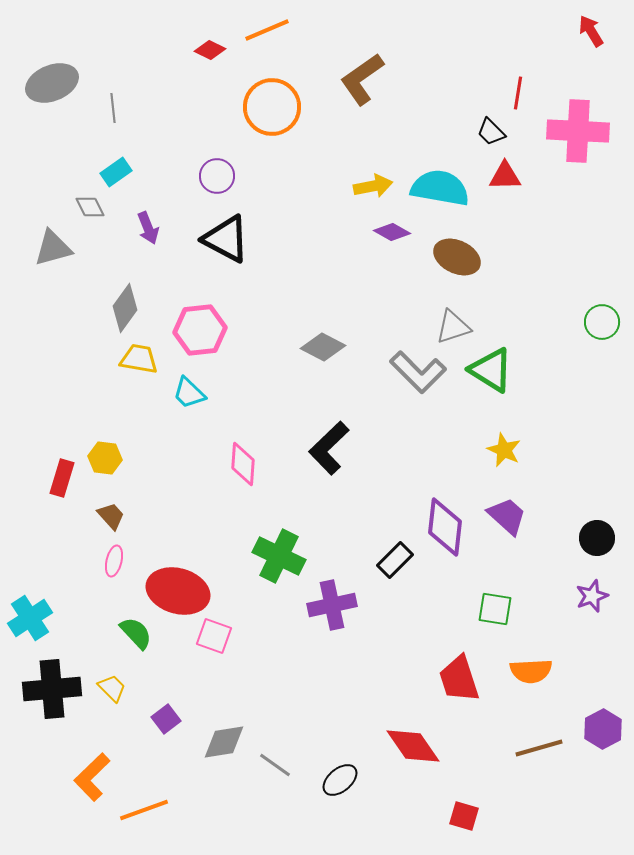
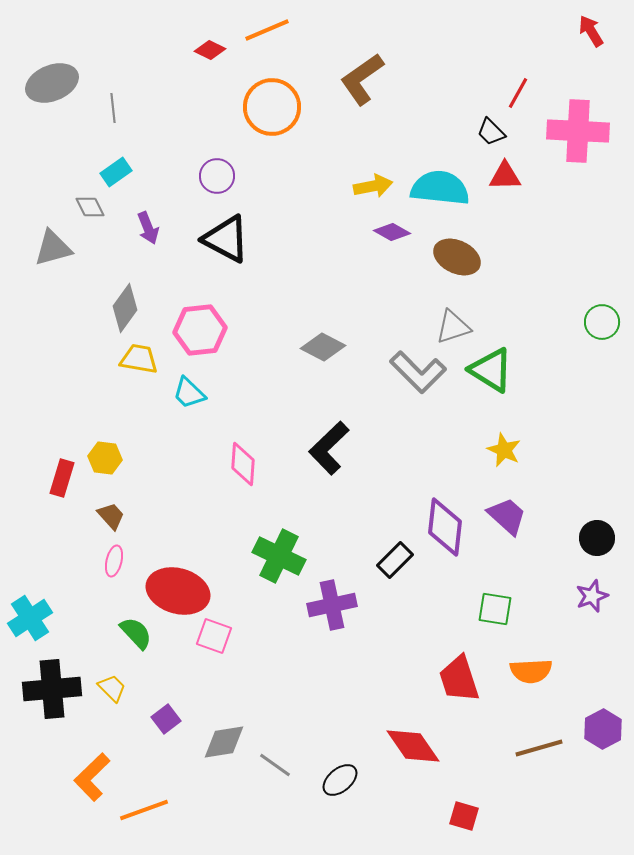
red line at (518, 93): rotated 20 degrees clockwise
cyan semicircle at (440, 188): rotated 4 degrees counterclockwise
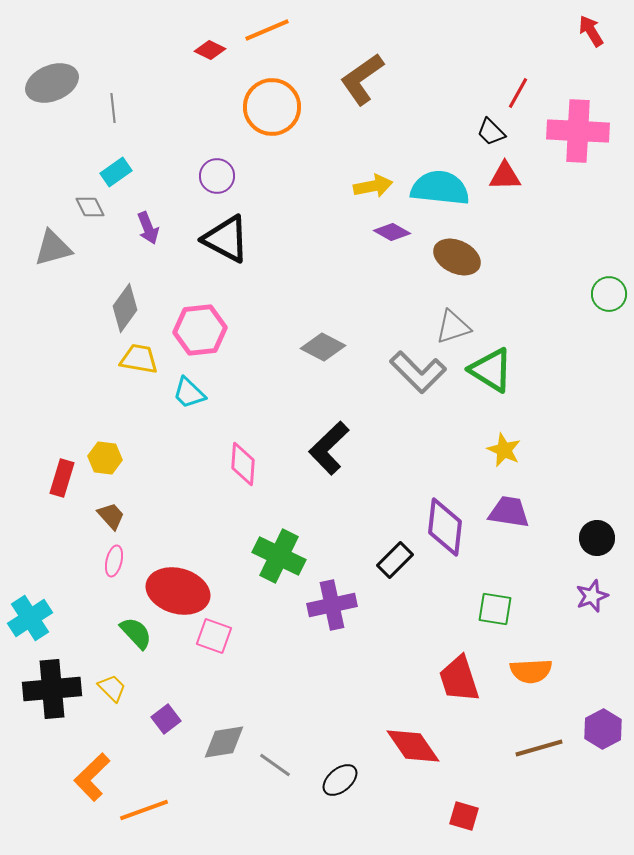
green circle at (602, 322): moved 7 px right, 28 px up
purple trapezoid at (507, 516): moved 2 px right, 4 px up; rotated 33 degrees counterclockwise
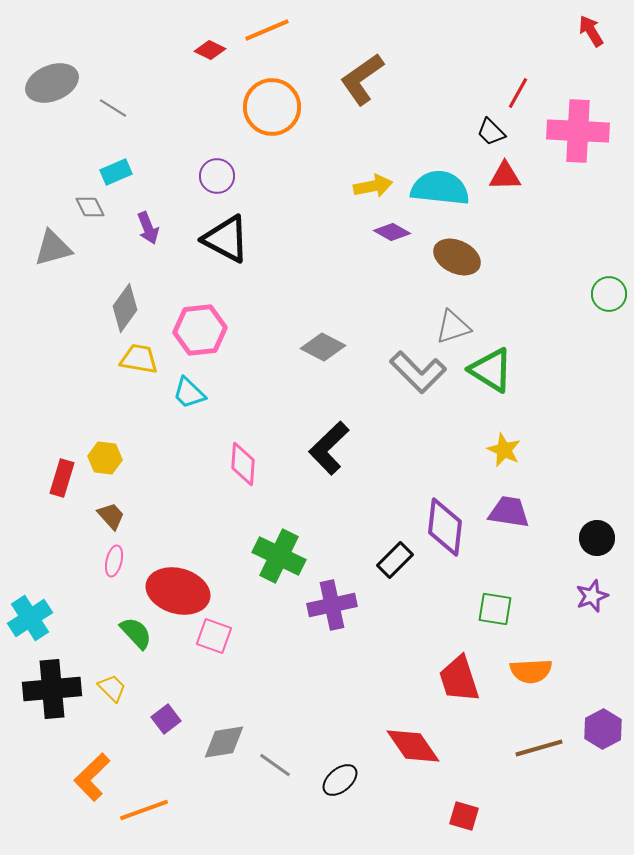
gray line at (113, 108): rotated 52 degrees counterclockwise
cyan rectangle at (116, 172): rotated 12 degrees clockwise
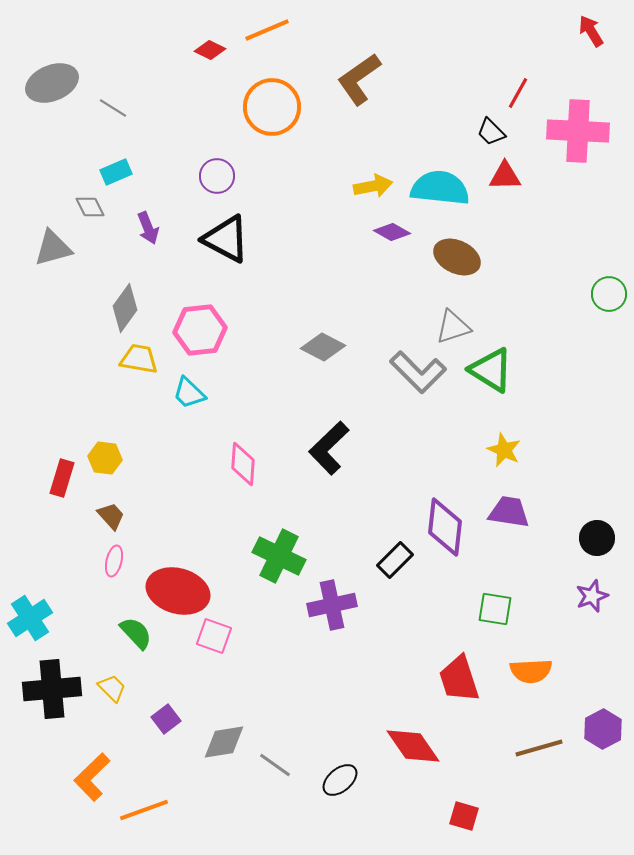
brown L-shape at (362, 79): moved 3 px left
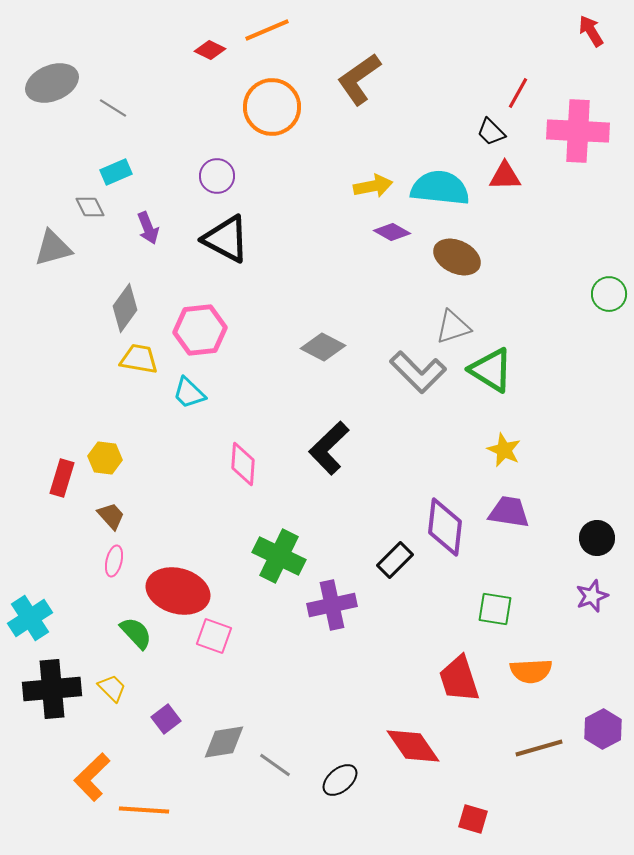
orange line at (144, 810): rotated 24 degrees clockwise
red square at (464, 816): moved 9 px right, 3 px down
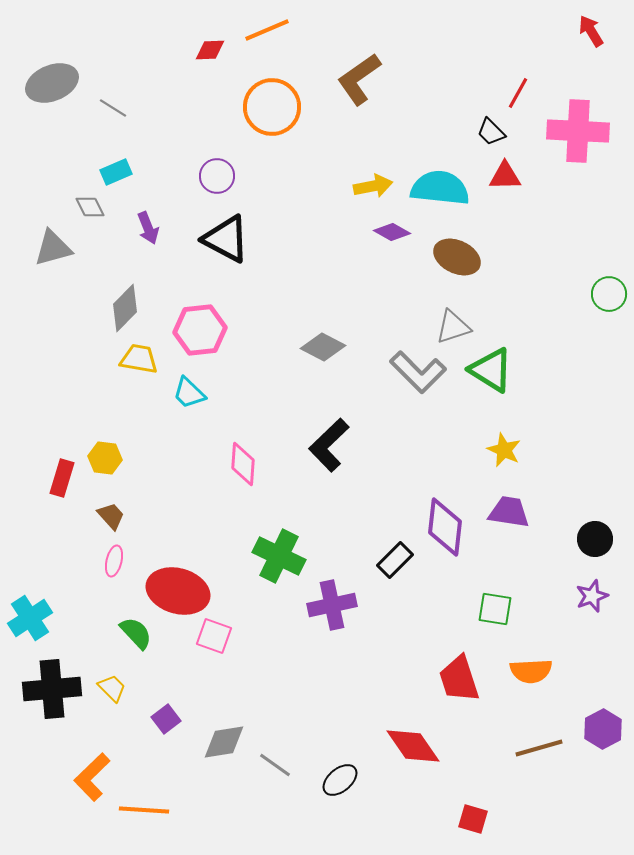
red diamond at (210, 50): rotated 28 degrees counterclockwise
gray diamond at (125, 308): rotated 9 degrees clockwise
black L-shape at (329, 448): moved 3 px up
black circle at (597, 538): moved 2 px left, 1 px down
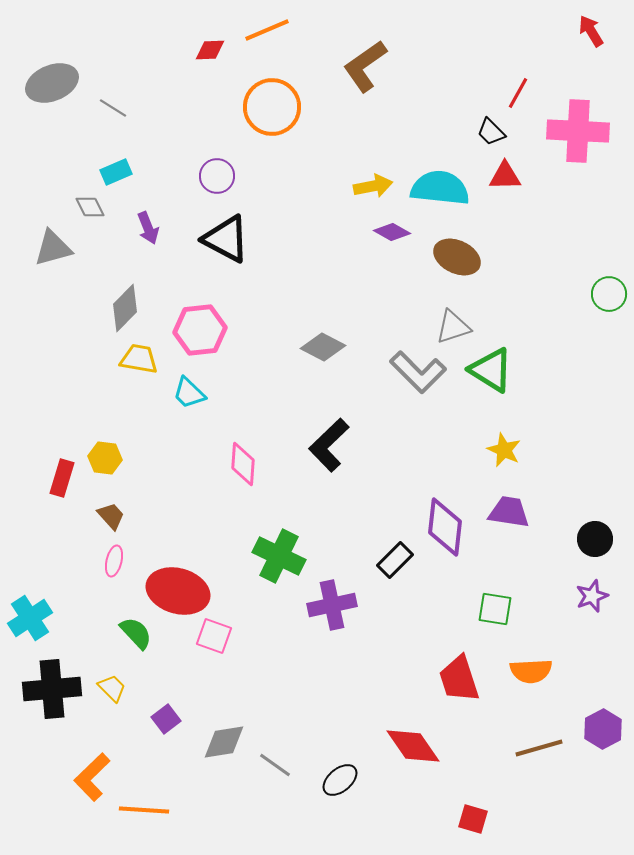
brown L-shape at (359, 79): moved 6 px right, 13 px up
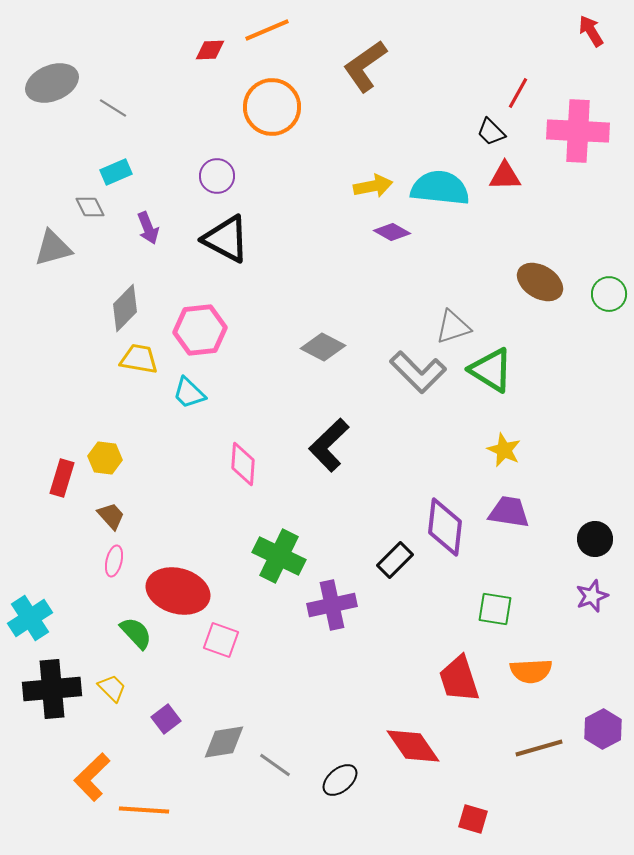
brown ellipse at (457, 257): moved 83 px right, 25 px down; rotated 6 degrees clockwise
pink square at (214, 636): moved 7 px right, 4 px down
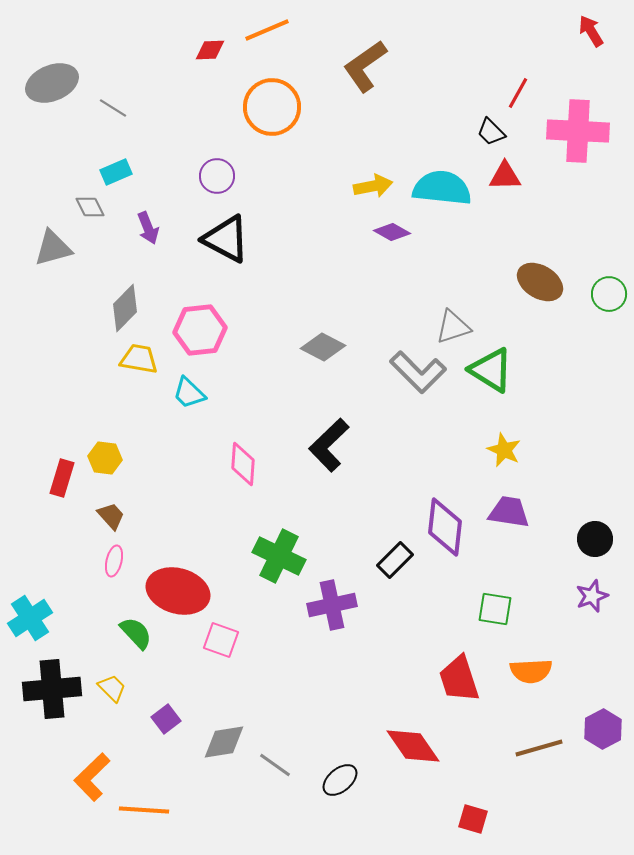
cyan semicircle at (440, 188): moved 2 px right
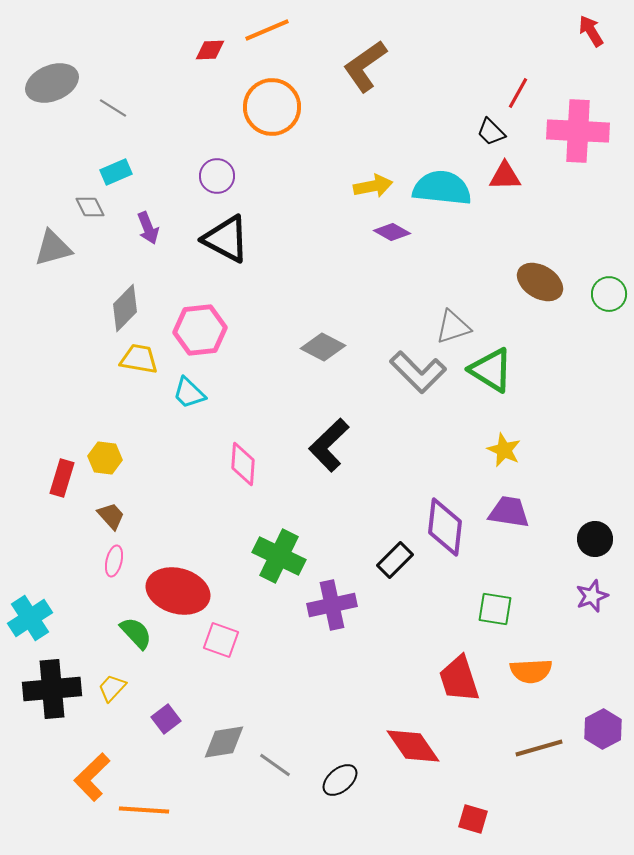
yellow trapezoid at (112, 688): rotated 92 degrees counterclockwise
